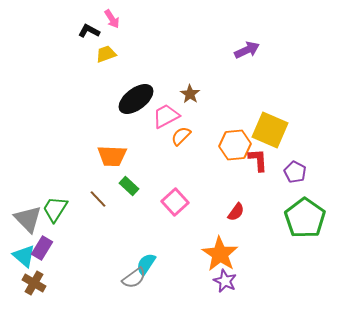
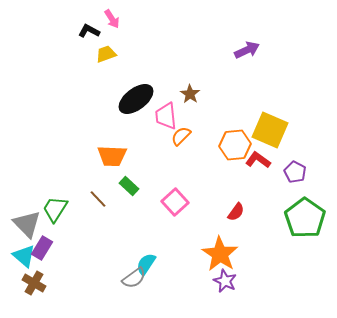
pink trapezoid: rotated 68 degrees counterclockwise
red L-shape: rotated 50 degrees counterclockwise
gray triangle: moved 1 px left, 5 px down
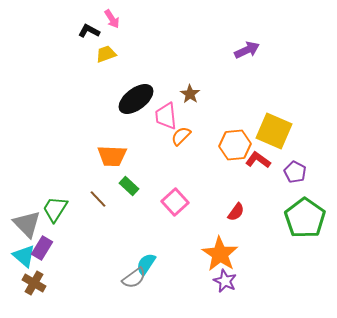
yellow square: moved 4 px right, 1 px down
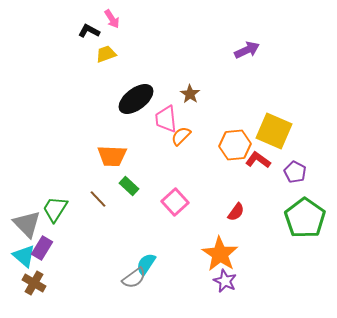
pink trapezoid: moved 3 px down
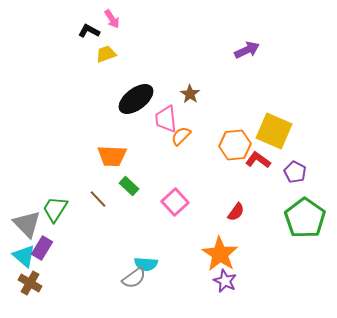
cyan semicircle: rotated 120 degrees counterclockwise
brown cross: moved 4 px left
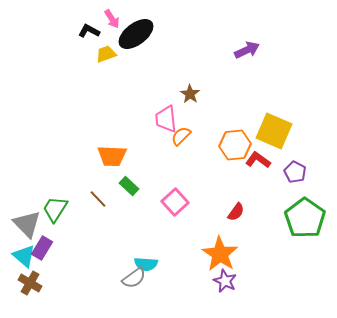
black ellipse: moved 65 px up
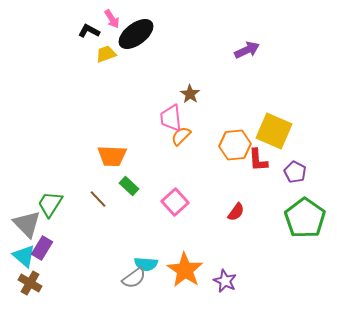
pink trapezoid: moved 5 px right, 1 px up
red L-shape: rotated 130 degrees counterclockwise
green trapezoid: moved 5 px left, 5 px up
orange star: moved 35 px left, 16 px down
